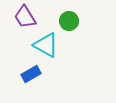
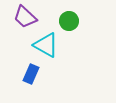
purple trapezoid: rotated 15 degrees counterclockwise
blue rectangle: rotated 36 degrees counterclockwise
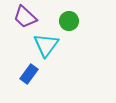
cyan triangle: rotated 36 degrees clockwise
blue rectangle: moved 2 px left; rotated 12 degrees clockwise
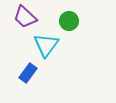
blue rectangle: moved 1 px left, 1 px up
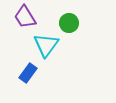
purple trapezoid: rotated 15 degrees clockwise
green circle: moved 2 px down
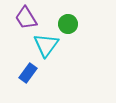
purple trapezoid: moved 1 px right, 1 px down
green circle: moved 1 px left, 1 px down
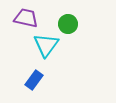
purple trapezoid: rotated 135 degrees clockwise
blue rectangle: moved 6 px right, 7 px down
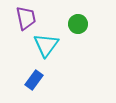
purple trapezoid: rotated 65 degrees clockwise
green circle: moved 10 px right
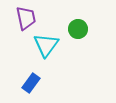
green circle: moved 5 px down
blue rectangle: moved 3 px left, 3 px down
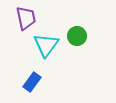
green circle: moved 1 px left, 7 px down
blue rectangle: moved 1 px right, 1 px up
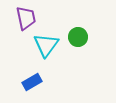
green circle: moved 1 px right, 1 px down
blue rectangle: rotated 24 degrees clockwise
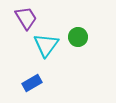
purple trapezoid: rotated 20 degrees counterclockwise
blue rectangle: moved 1 px down
